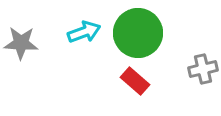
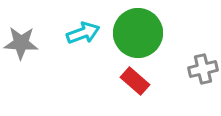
cyan arrow: moved 1 px left, 1 px down
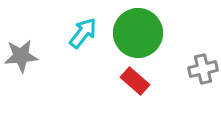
cyan arrow: rotated 32 degrees counterclockwise
gray star: moved 13 px down; rotated 8 degrees counterclockwise
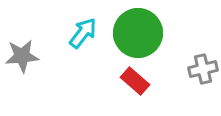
gray star: moved 1 px right
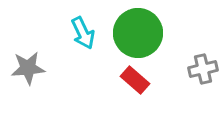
cyan arrow: rotated 116 degrees clockwise
gray star: moved 6 px right, 12 px down
red rectangle: moved 1 px up
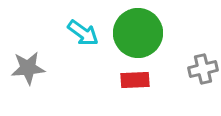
cyan arrow: rotated 28 degrees counterclockwise
red rectangle: rotated 44 degrees counterclockwise
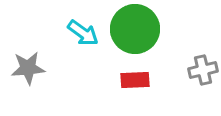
green circle: moved 3 px left, 4 px up
gray cross: moved 1 px down
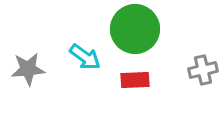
cyan arrow: moved 2 px right, 24 px down
gray star: moved 1 px down
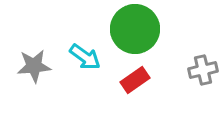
gray star: moved 6 px right, 3 px up
red rectangle: rotated 32 degrees counterclockwise
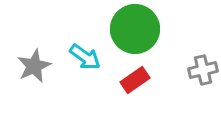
gray star: rotated 20 degrees counterclockwise
